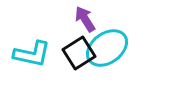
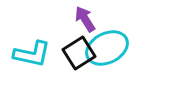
cyan ellipse: rotated 9 degrees clockwise
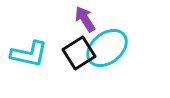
cyan ellipse: rotated 12 degrees counterclockwise
cyan L-shape: moved 3 px left
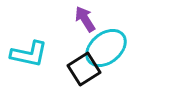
cyan ellipse: moved 1 px left
black square: moved 5 px right, 16 px down
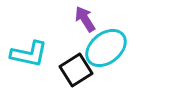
black square: moved 8 px left, 1 px down
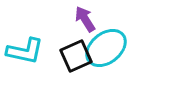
cyan L-shape: moved 4 px left, 3 px up
black square: moved 14 px up; rotated 8 degrees clockwise
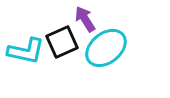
cyan L-shape: moved 1 px right
black square: moved 14 px left, 14 px up
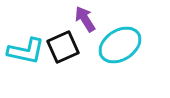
black square: moved 1 px right, 5 px down
cyan ellipse: moved 14 px right, 3 px up; rotated 6 degrees clockwise
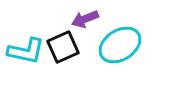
purple arrow: rotated 80 degrees counterclockwise
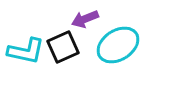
cyan ellipse: moved 2 px left
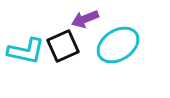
black square: moved 1 px up
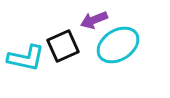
purple arrow: moved 9 px right, 1 px down
cyan L-shape: moved 7 px down
